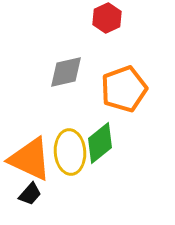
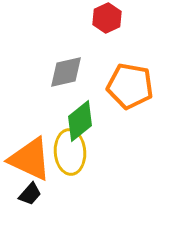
orange pentagon: moved 6 px right, 3 px up; rotated 30 degrees clockwise
green diamond: moved 20 px left, 22 px up
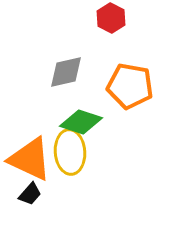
red hexagon: moved 4 px right; rotated 8 degrees counterclockwise
green diamond: moved 1 px right, 1 px down; rotated 57 degrees clockwise
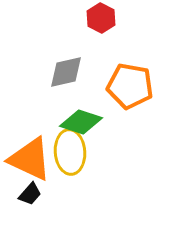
red hexagon: moved 10 px left
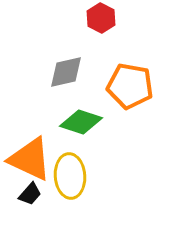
yellow ellipse: moved 24 px down
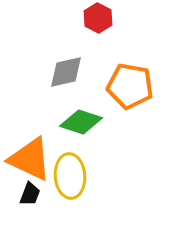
red hexagon: moved 3 px left
black trapezoid: rotated 20 degrees counterclockwise
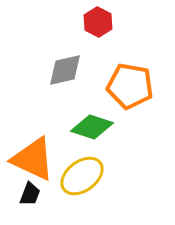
red hexagon: moved 4 px down
gray diamond: moved 1 px left, 2 px up
green diamond: moved 11 px right, 5 px down
orange triangle: moved 3 px right
yellow ellipse: moved 12 px right; rotated 57 degrees clockwise
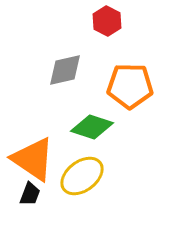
red hexagon: moved 9 px right, 1 px up
orange pentagon: rotated 9 degrees counterclockwise
orange triangle: rotated 9 degrees clockwise
